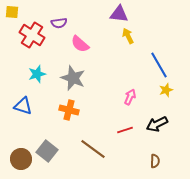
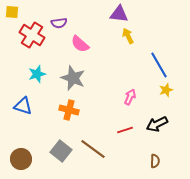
gray square: moved 14 px right
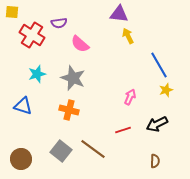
red line: moved 2 px left
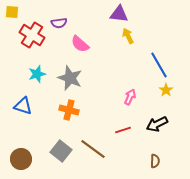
gray star: moved 3 px left
yellow star: rotated 16 degrees counterclockwise
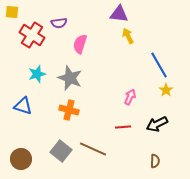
pink semicircle: rotated 66 degrees clockwise
red line: moved 3 px up; rotated 14 degrees clockwise
brown line: rotated 12 degrees counterclockwise
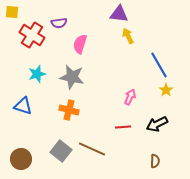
gray star: moved 2 px right, 1 px up; rotated 10 degrees counterclockwise
brown line: moved 1 px left
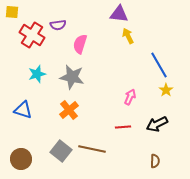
purple semicircle: moved 1 px left, 2 px down
blue triangle: moved 4 px down
orange cross: rotated 36 degrees clockwise
brown line: rotated 12 degrees counterclockwise
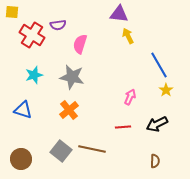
cyan star: moved 3 px left, 1 px down
